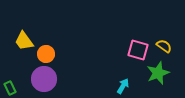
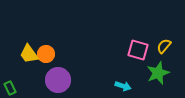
yellow trapezoid: moved 5 px right, 13 px down
yellow semicircle: rotated 84 degrees counterclockwise
purple circle: moved 14 px right, 1 px down
cyan arrow: rotated 77 degrees clockwise
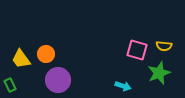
yellow semicircle: rotated 126 degrees counterclockwise
pink square: moved 1 px left
yellow trapezoid: moved 8 px left, 5 px down
green star: moved 1 px right
green rectangle: moved 3 px up
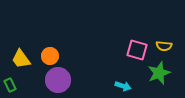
orange circle: moved 4 px right, 2 px down
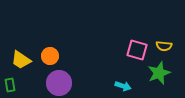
yellow trapezoid: moved 1 px down; rotated 20 degrees counterclockwise
purple circle: moved 1 px right, 3 px down
green rectangle: rotated 16 degrees clockwise
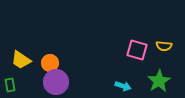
orange circle: moved 7 px down
green star: moved 8 px down; rotated 10 degrees counterclockwise
purple circle: moved 3 px left, 1 px up
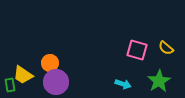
yellow semicircle: moved 2 px right, 2 px down; rotated 35 degrees clockwise
yellow trapezoid: moved 2 px right, 15 px down
cyan arrow: moved 2 px up
